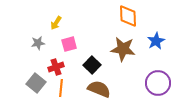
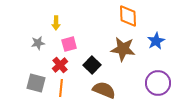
yellow arrow: rotated 32 degrees counterclockwise
red cross: moved 4 px right, 2 px up; rotated 21 degrees counterclockwise
gray square: rotated 24 degrees counterclockwise
brown semicircle: moved 5 px right, 1 px down
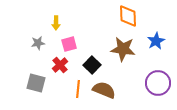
orange line: moved 17 px right, 1 px down
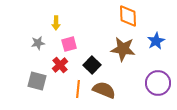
gray square: moved 1 px right, 2 px up
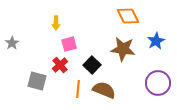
orange diamond: rotated 25 degrees counterclockwise
gray star: moved 26 px left; rotated 24 degrees counterclockwise
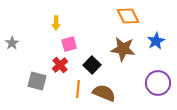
brown semicircle: moved 3 px down
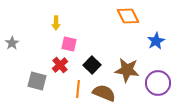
pink square: rotated 28 degrees clockwise
brown star: moved 4 px right, 21 px down
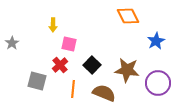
yellow arrow: moved 3 px left, 2 px down
orange line: moved 5 px left
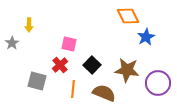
yellow arrow: moved 24 px left
blue star: moved 10 px left, 4 px up
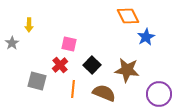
purple circle: moved 1 px right, 11 px down
